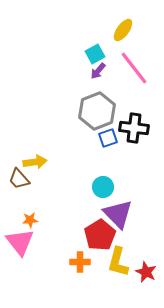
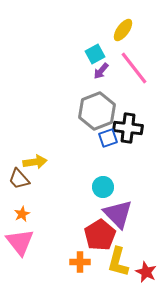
purple arrow: moved 3 px right
black cross: moved 6 px left
orange star: moved 8 px left, 6 px up; rotated 21 degrees counterclockwise
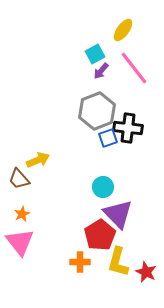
yellow arrow: moved 3 px right, 2 px up; rotated 15 degrees counterclockwise
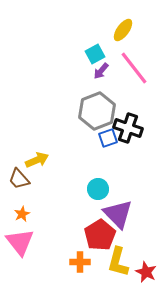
black cross: rotated 12 degrees clockwise
yellow arrow: moved 1 px left
cyan circle: moved 5 px left, 2 px down
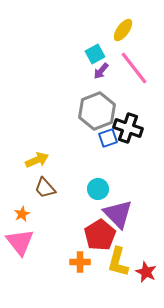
brown trapezoid: moved 26 px right, 9 px down
